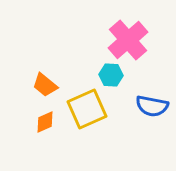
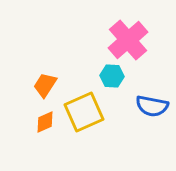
cyan hexagon: moved 1 px right, 1 px down
orange trapezoid: rotated 84 degrees clockwise
yellow square: moved 3 px left, 3 px down
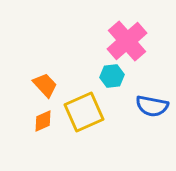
pink cross: moved 1 px left, 1 px down
cyan hexagon: rotated 10 degrees counterclockwise
orange trapezoid: rotated 104 degrees clockwise
orange diamond: moved 2 px left, 1 px up
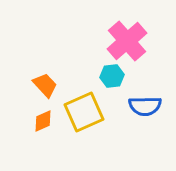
blue semicircle: moved 7 px left; rotated 12 degrees counterclockwise
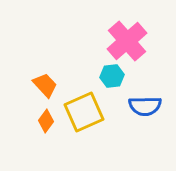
orange diamond: moved 3 px right; rotated 30 degrees counterclockwise
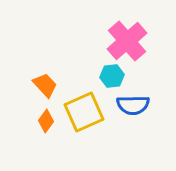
blue semicircle: moved 12 px left, 1 px up
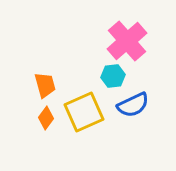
cyan hexagon: moved 1 px right
orange trapezoid: rotated 28 degrees clockwise
blue semicircle: rotated 24 degrees counterclockwise
orange diamond: moved 3 px up
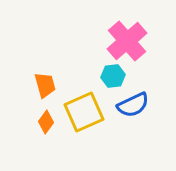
orange diamond: moved 4 px down
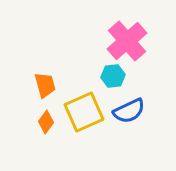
blue semicircle: moved 4 px left, 6 px down
